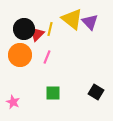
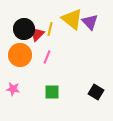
green square: moved 1 px left, 1 px up
pink star: moved 13 px up; rotated 16 degrees counterclockwise
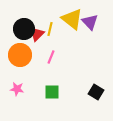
pink line: moved 4 px right
pink star: moved 4 px right
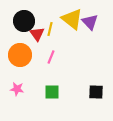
black circle: moved 8 px up
red triangle: rotated 21 degrees counterclockwise
black square: rotated 28 degrees counterclockwise
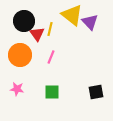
yellow triangle: moved 4 px up
black square: rotated 14 degrees counterclockwise
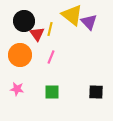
purple triangle: moved 1 px left
black square: rotated 14 degrees clockwise
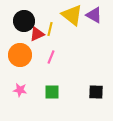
purple triangle: moved 5 px right, 7 px up; rotated 18 degrees counterclockwise
red triangle: rotated 42 degrees clockwise
pink star: moved 3 px right, 1 px down
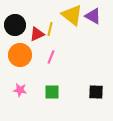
purple triangle: moved 1 px left, 1 px down
black circle: moved 9 px left, 4 px down
